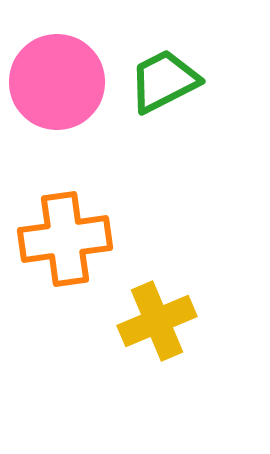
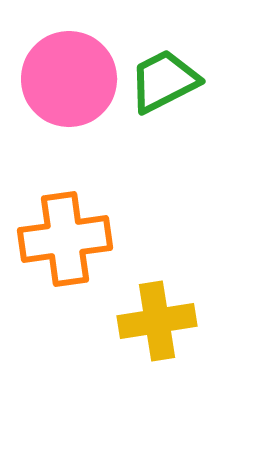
pink circle: moved 12 px right, 3 px up
yellow cross: rotated 14 degrees clockwise
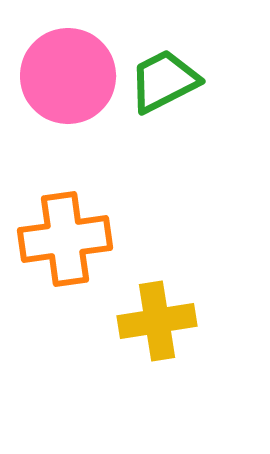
pink circle: moved 1 px left, 3 px up
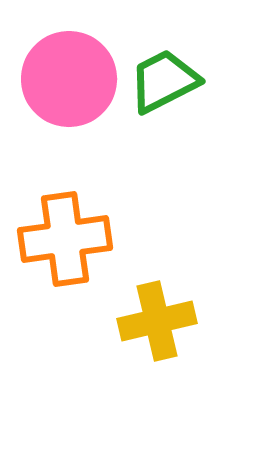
pink circle: moved 1 px right, 3 px down
yellow cross: rotated 4 degrees counterclockwise
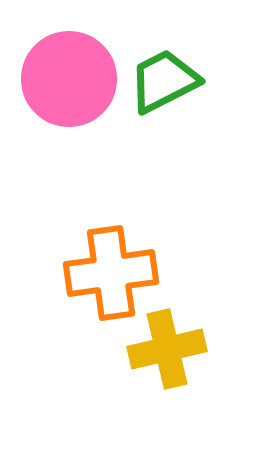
orange cross: moved 46 px right, 34 px down
yellow cross: moved 10 px right, 28 px down
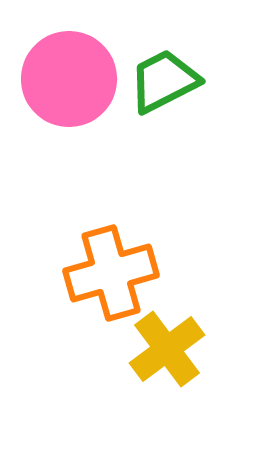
orange cross: rotated 8 degrees counterclockwise
yellow cross: rotated 24 degrees counterclockwise
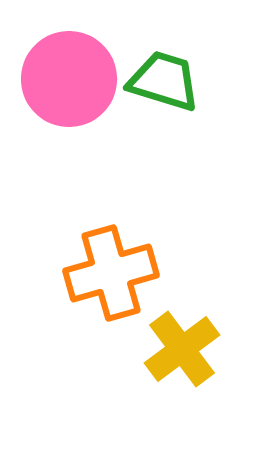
green trapezoid: rotated 44 degrees clockwise
yellow cross: moved 15 px right
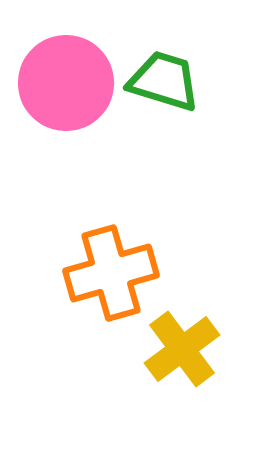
pink circle: moved 3 px left, 4 px down
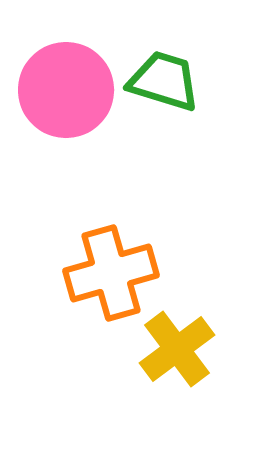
pink circle: moved 7 px down
yellow cross: moved 5 px left
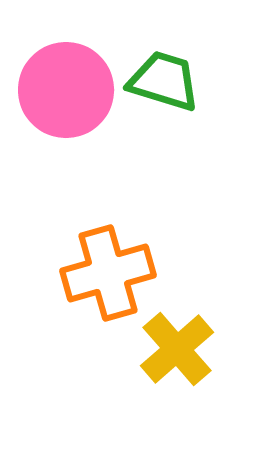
orange cross: moved 3 px left
yellow cross: rotated 4 degrees counterclockwise
